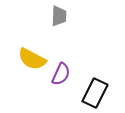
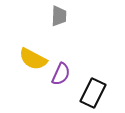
yellow semicircle: moved 1 px right
black rectangle: moved 2 px left
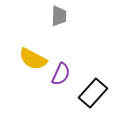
black rectangle: rotated 16 degrees clockwise
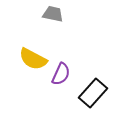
gray trapezoid: moved 6 px left, 2 px up; rotated 80 degrees counterclockwise
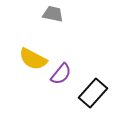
purple semicircle: rotated 15 degrees clockwise
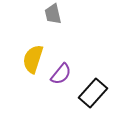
gray trapezoid: rotated 115 degrees counterclockwise
yellow semicircle: rotated 80 degrees clockwise
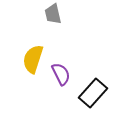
purple semicircle: rotated 65 degrees counterclockwise
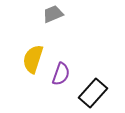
gray trapezoid: rotated 80 degrees clockwise
purple semicircle: rotated 45 degrees clockwise
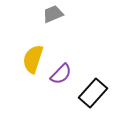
purple semicircle: rotated 25 degrees clockwise
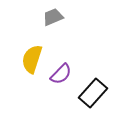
gray trapezoid: moved 3 px down
yellow semicircle: moved 1 px left
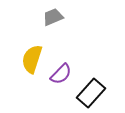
black rectangle: moved 2 px left
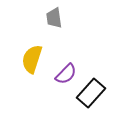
gray trapezoid: moved 1 px right, 1 px down; rotated 75 degrees counterclockwise
purple semicircle: moved 5 px right
